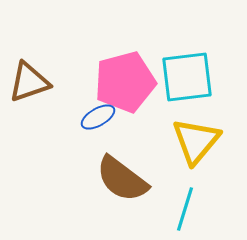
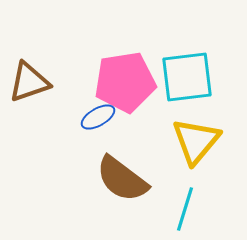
pink pentagon: rotated 6 degrees clockwise
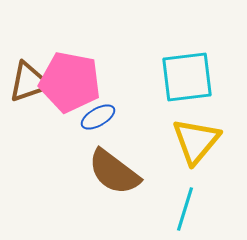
pink pentagon: moved 55 px left; rotated 20 degrees clockwise
brown semicircle: moved 8 px left, 7 px up
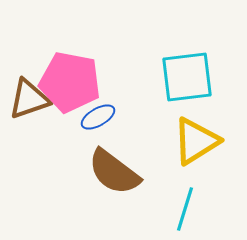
brown triangle: moved 17 px down
yellow triangle: rotated 18 degrees clockwise
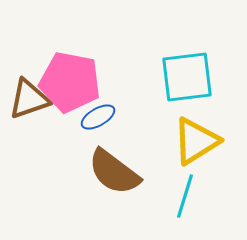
cyan line: moved 13 px up
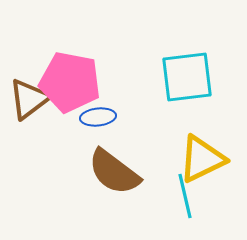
brown triangle: rotated 18 degrees counterclockwise
blue ellipse: rotated 24 degrees clockwise
yellow triangle: moved 6 px right, 18 px down; rotated 6 degrees clockwise
cyan line: rotated 30 degrees counterclockwise
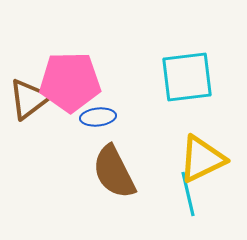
pink pentagon: rotated 12 degrees counterclockwise
brown semicircle: rotated 26 degrees clockwise
cyan line: moved 3 px right, 2 px up
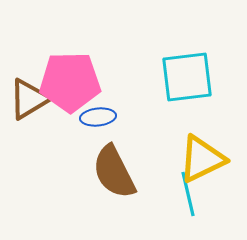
brown triangle: rotated 6 degrees clockwise
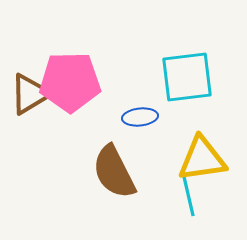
brown triangle: moved 1 px right, 5 px up
blue ellipse: moved 42 px right
yellow triangle: rotated 18 degrees clockwise
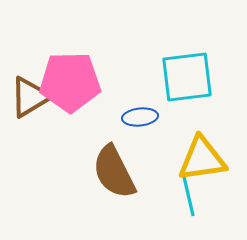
brown triangle: moved 3 px down
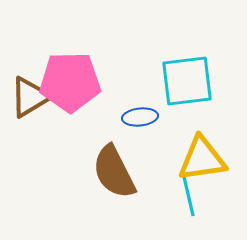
cyan square: moved 4 px down
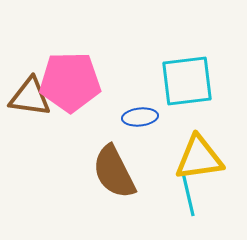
brown triangle: rotated 39 degrees clockwise
yellow triangle: moved 3 px left, 1 px up
